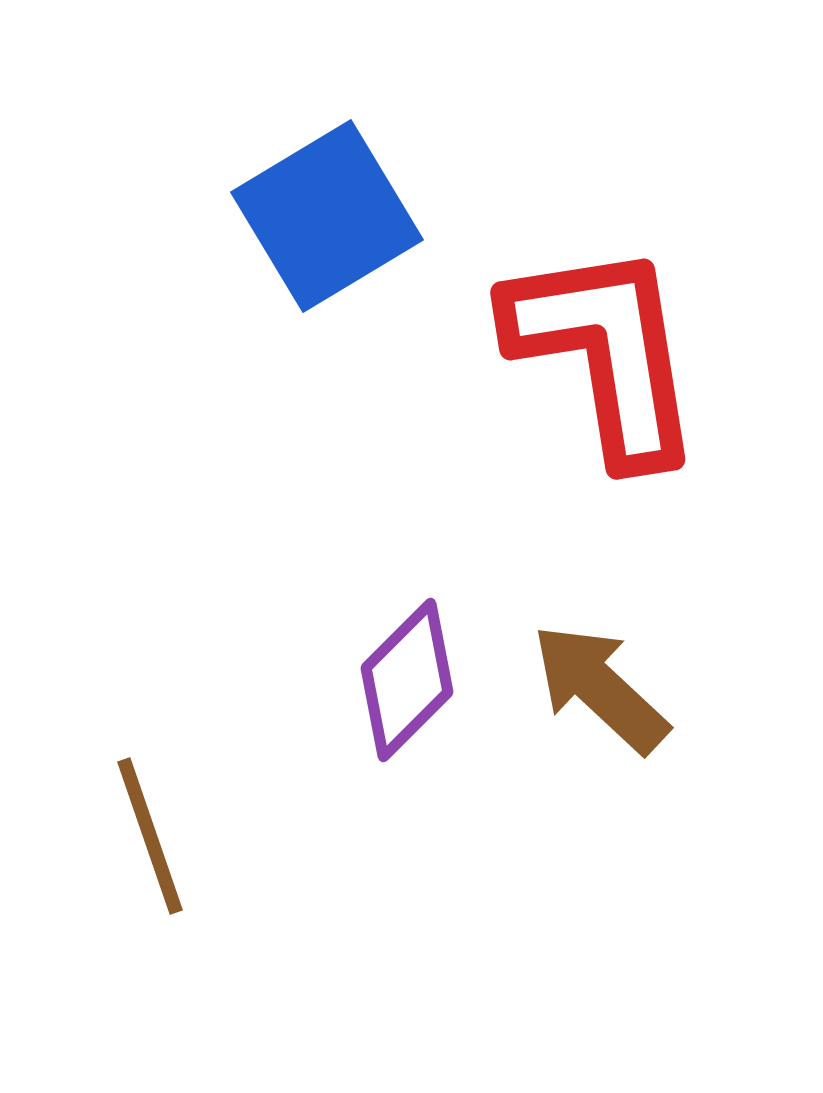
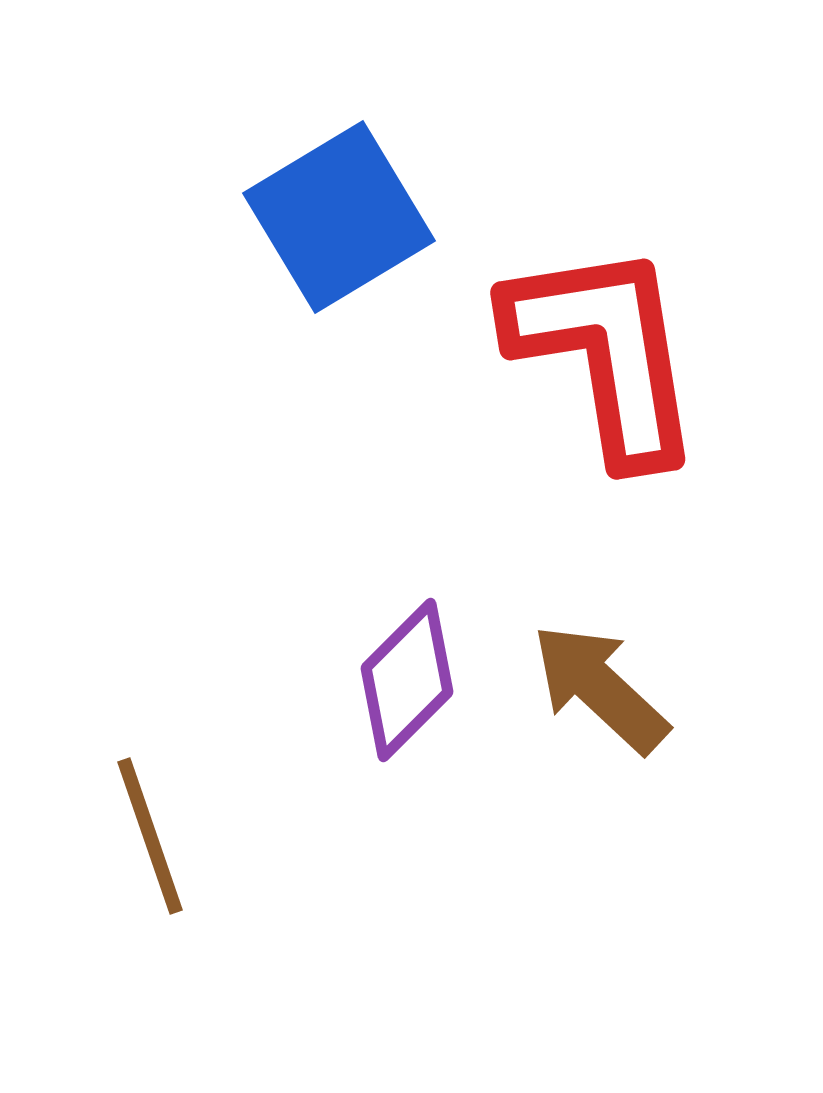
blue square: moved 12 px right, 1 px down
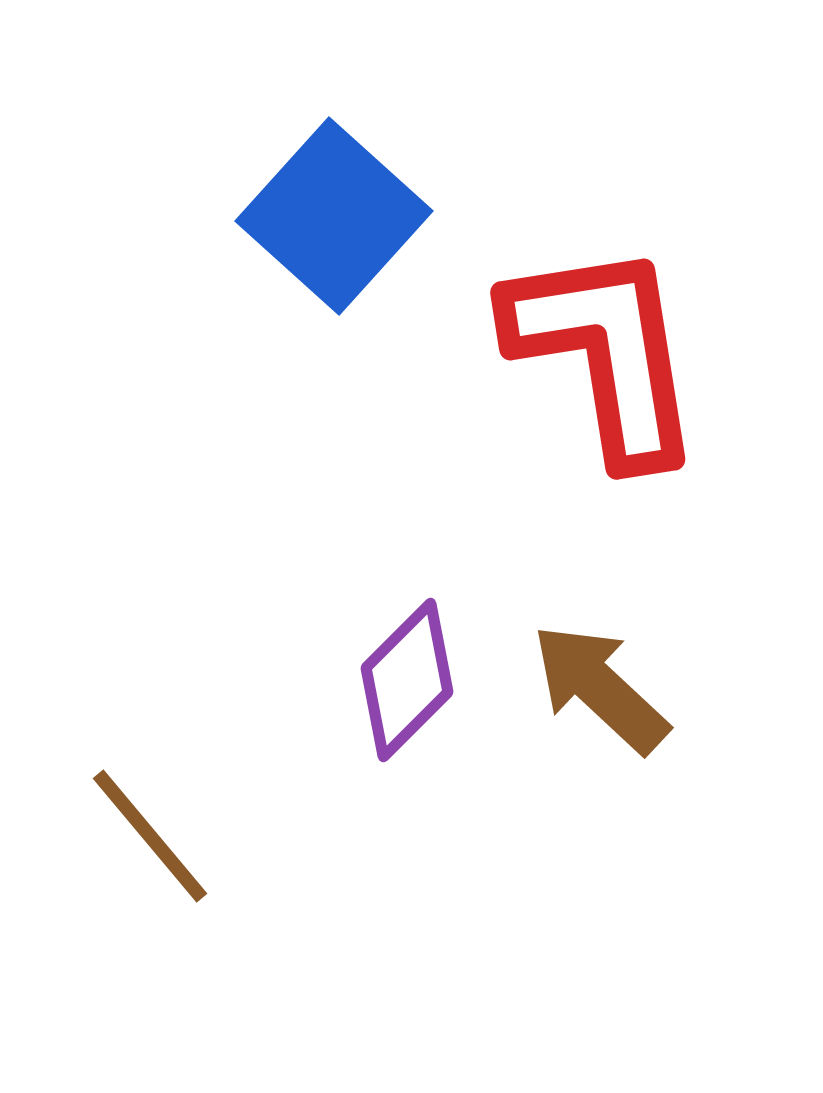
blue square: moved 5 px left, 1 px up; rotated 17 degrees counterclockwise
brown line: rotated 21 degrees counterclockwise
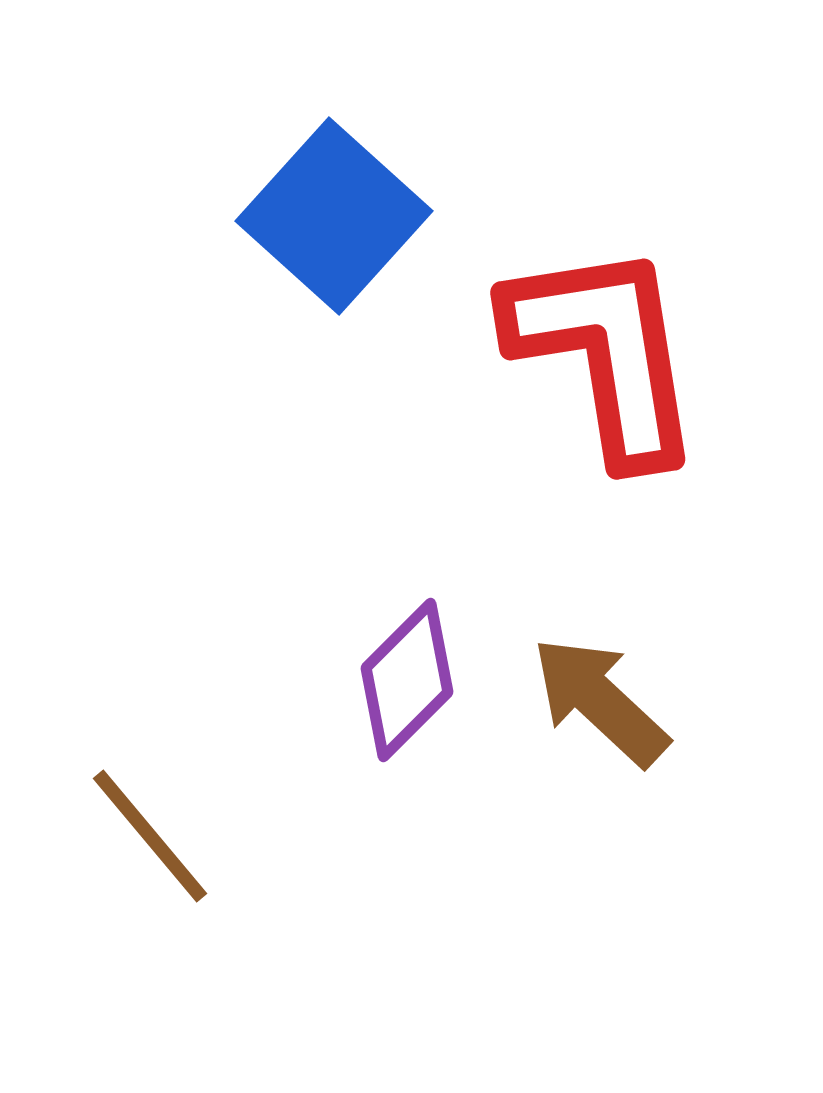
brown arrow: moved 13 px down
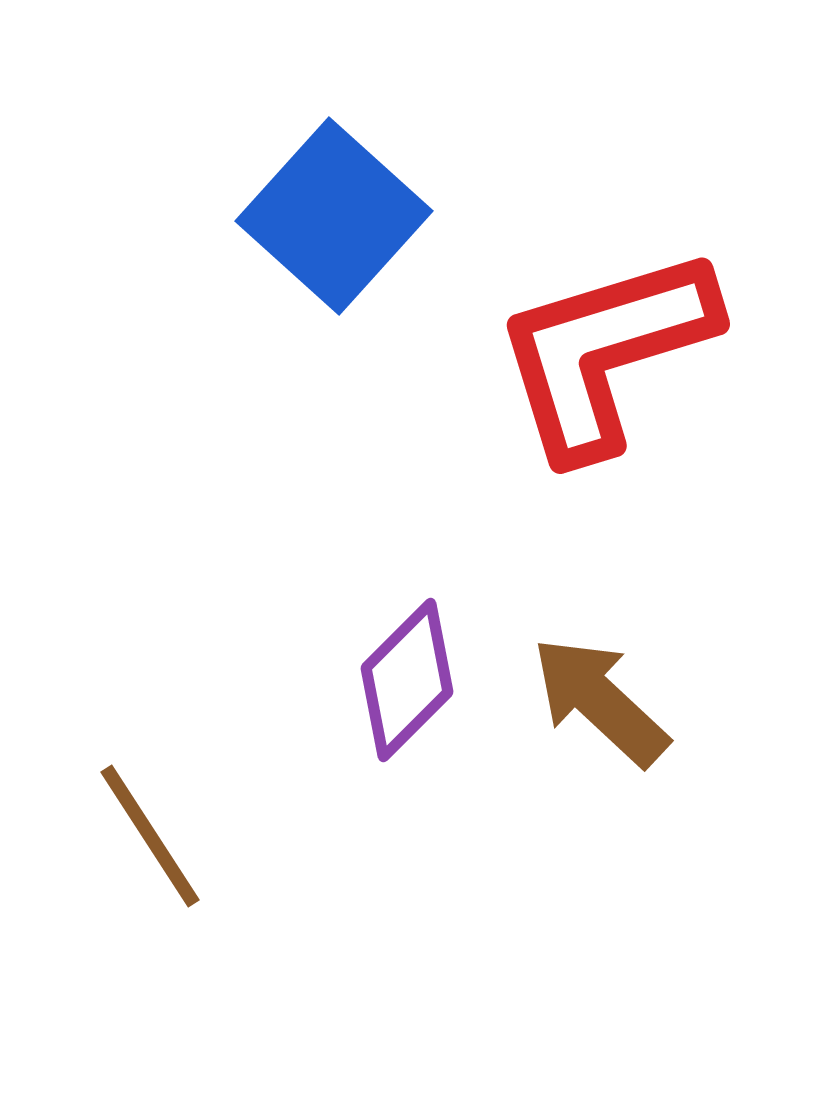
red L-shape: rotated 98 degrees counterclockwise
brown line: rotated 7 degrees clockwise
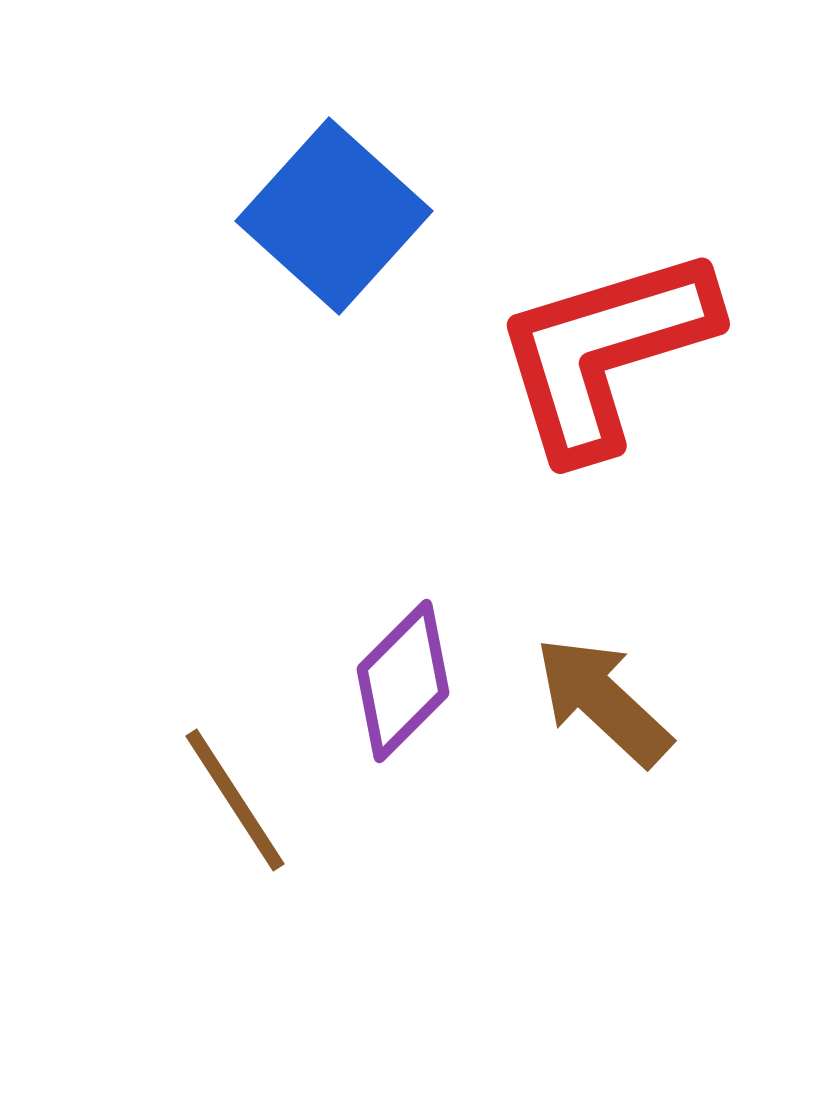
purple diamond: moved 4 px left, 1 px down
brown arrow: moved 3 px right
brown line: moved 85 px right, 36 px up
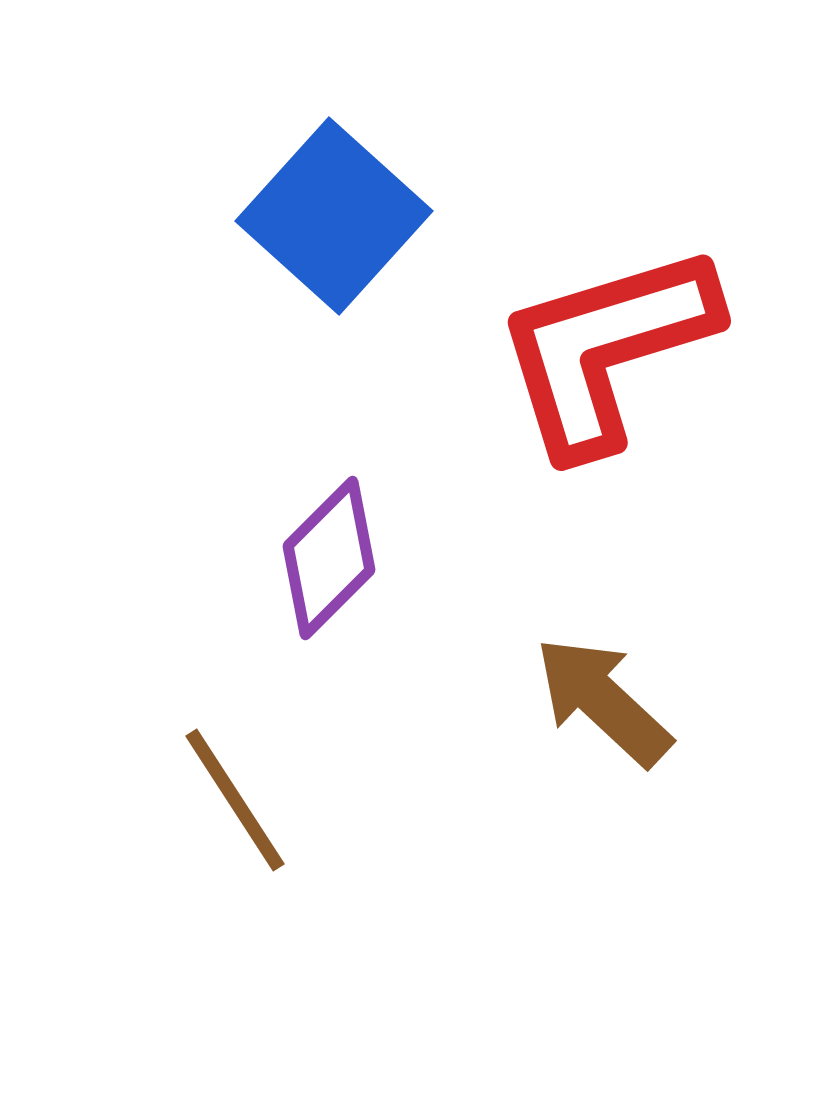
red L-shape: moved 1 px right, 3 px up
purple diamond: moved 74 px left, 123 px up
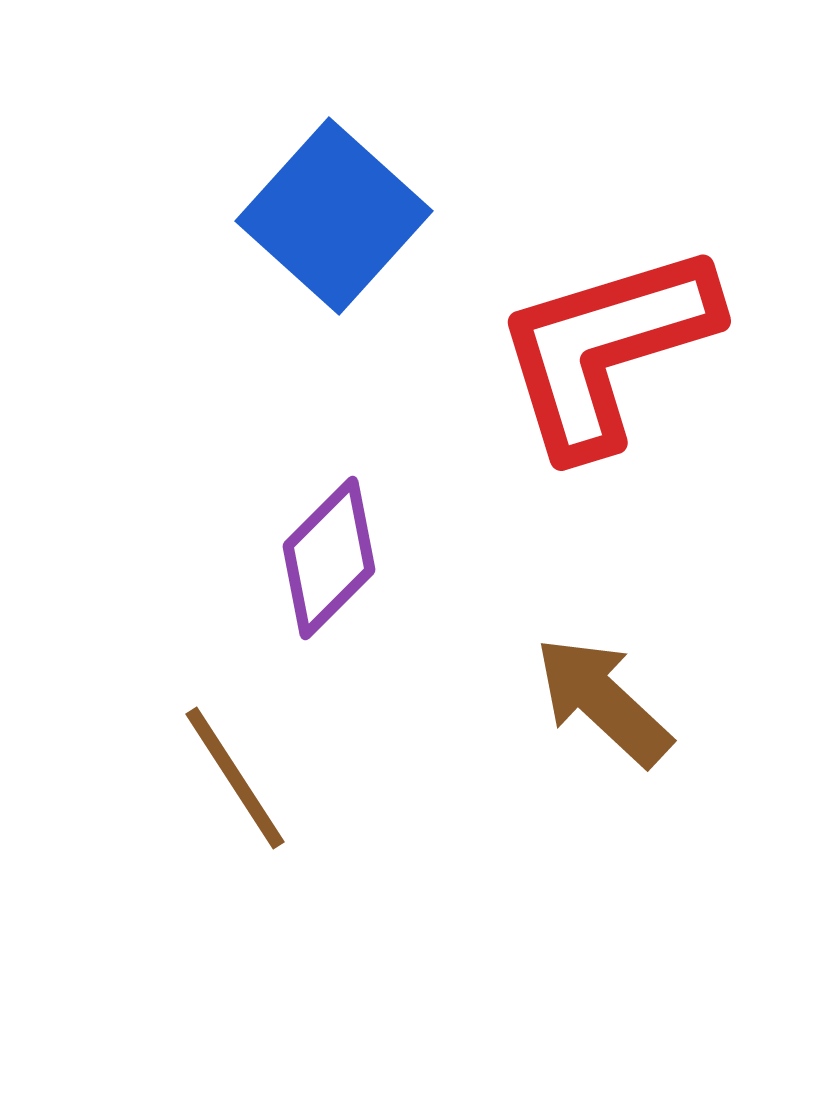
brown line: moved 22 px up
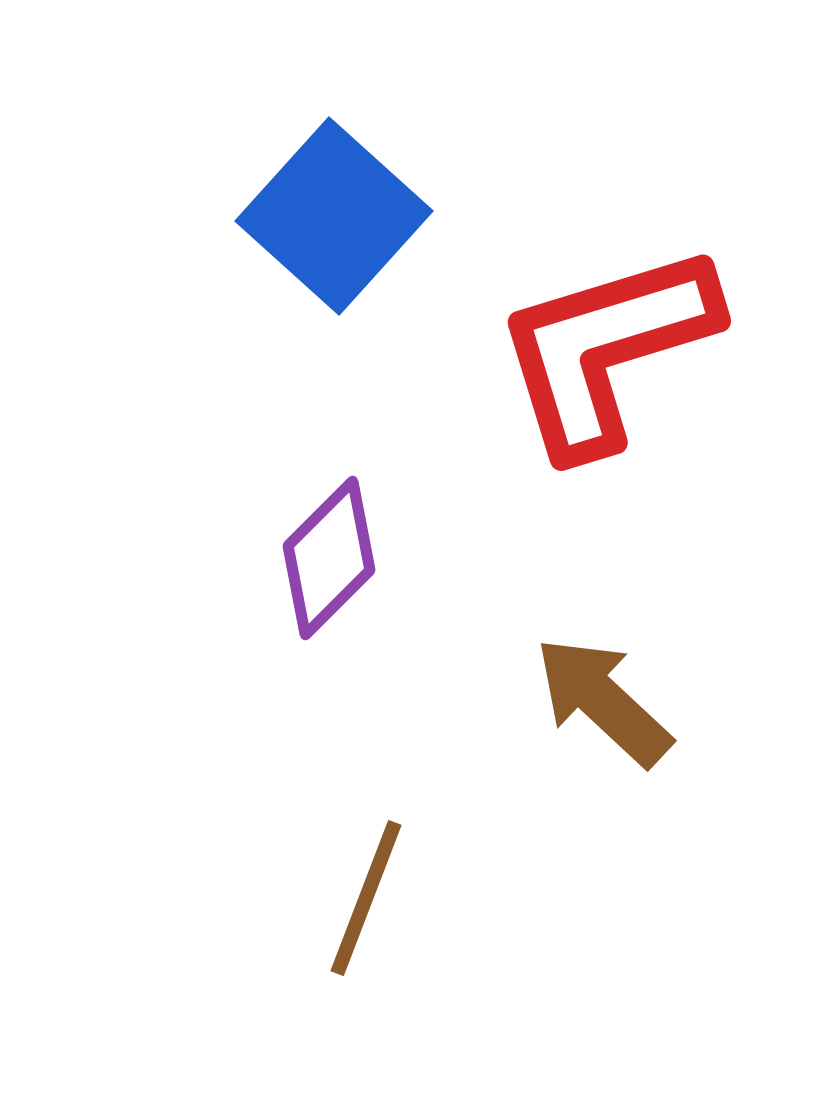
brown line: moved 131 px right, 120 px down; rotated 54 degrees clockwise
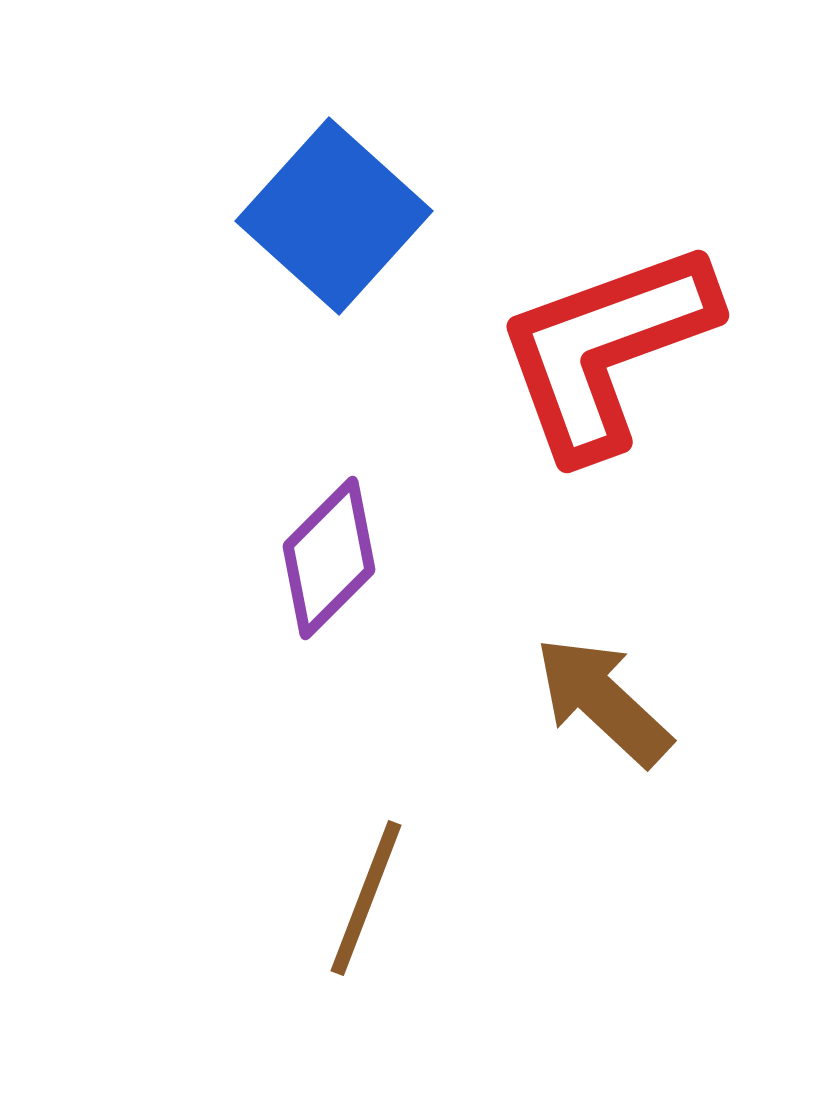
red L-shape: rotated 3 degrees counterclockwise
